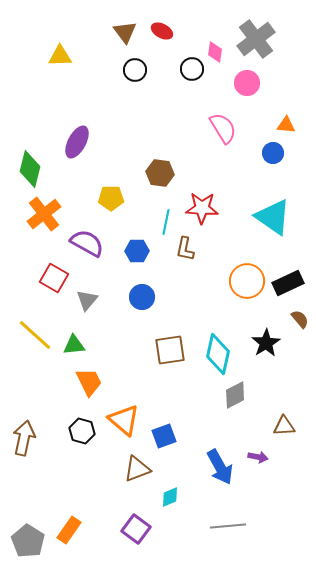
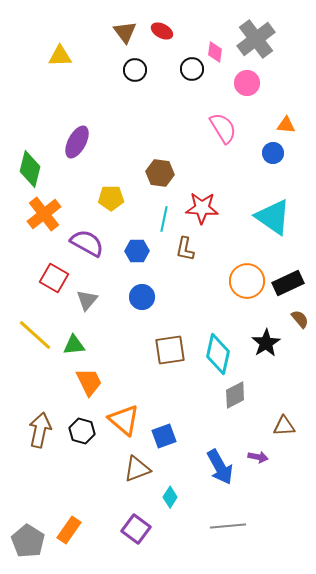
cyan line at (166, 222): moved 2 px left, 3 px up
brown arrow at (24, 438): moved 16 px right, 8 px up
cyan diamond at (170, 497): rotated 35 degrees counterclockwise
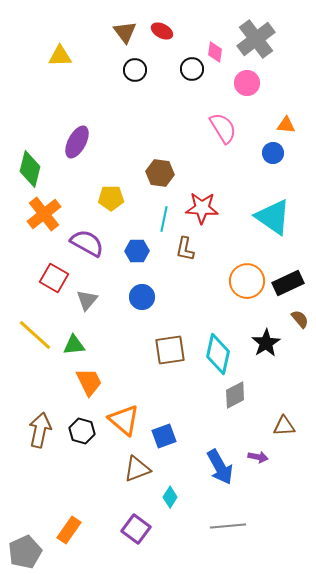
gray pentagon at (28, 541): moved 3 px left, 11 px down; rotated 16 degrees clockwise
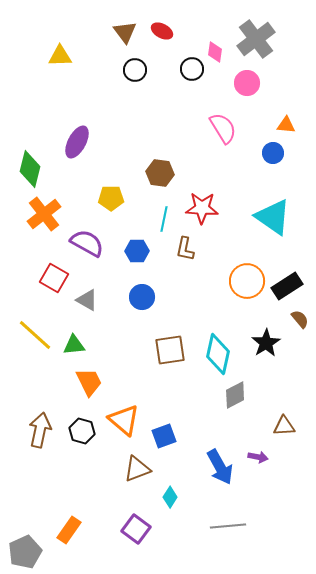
black rectangle at (288, 283): moved 1 px left, 3 px down; rotated 8 degrees counterclockwise
gray triangle at (87, 300): rotated 40 degrees counterclockwise
